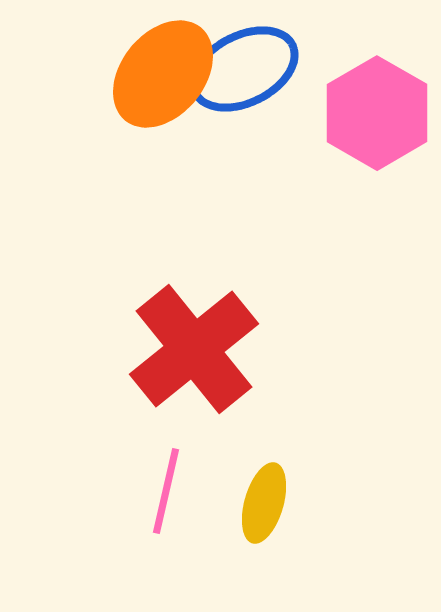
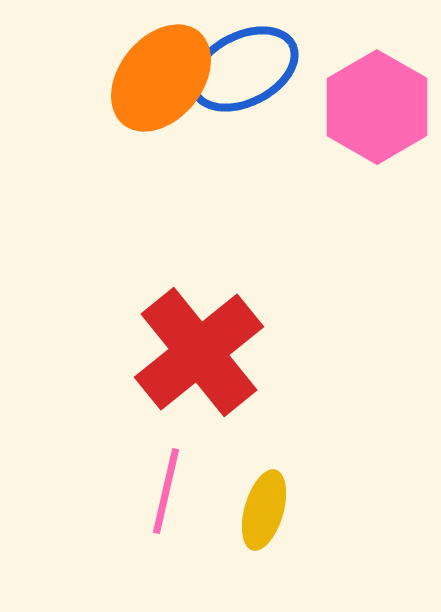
orange ellipse: moved 2 px left, 4 px down
pink hexagon: moved 6 px up
red cross: moved 5 px right, 3 px down
yellow ellipse: moved 7 px down
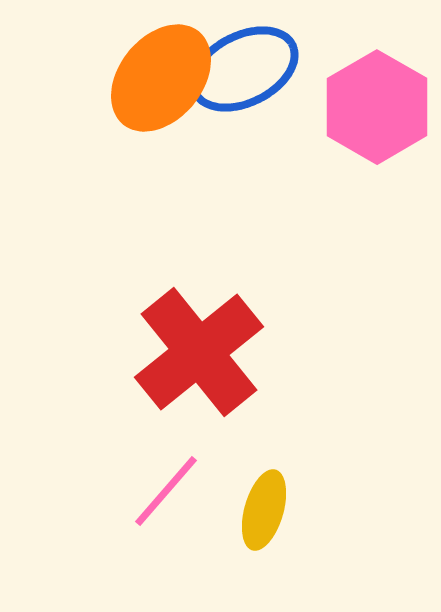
pink line: rotated 28 degrees clockwise
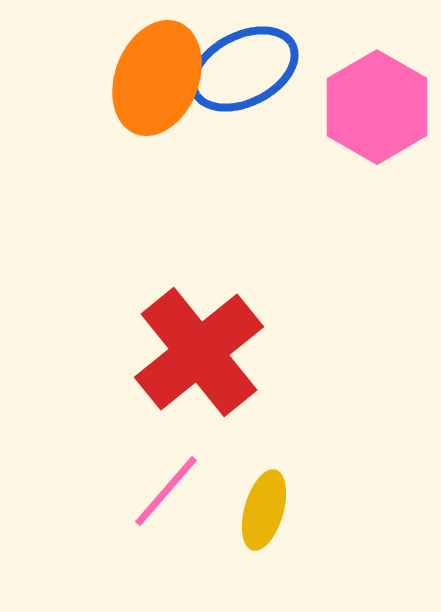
orange ellipse: moved 4 px left; rotated 18 degrees counterclockwise
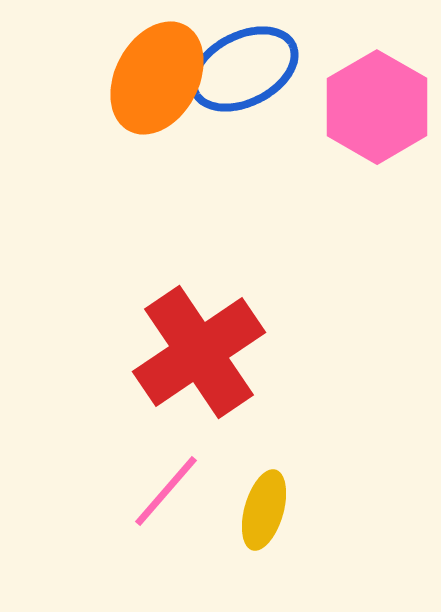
orange ellipse: rotated 7 degrees clockwise
red cross: rotated 5 degrees clockwise
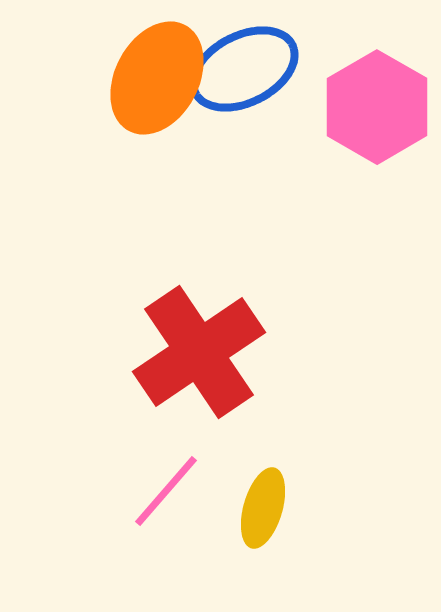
yellow ellipse: moved 1 px left, 2 px up
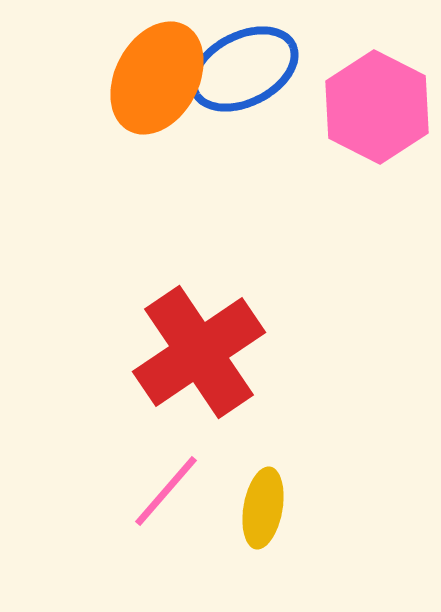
pink hexagon: rotated 3 degrees counterclockwise
yellow ellipse: rotated 6 degrees counterclockwise
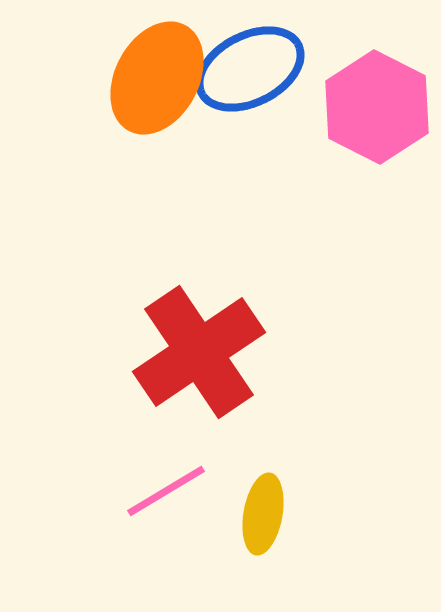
blue ellipse: moved 6 px right
pink line: rotated 18 degrees clockwise
yellow ellipse: moved 6 px down
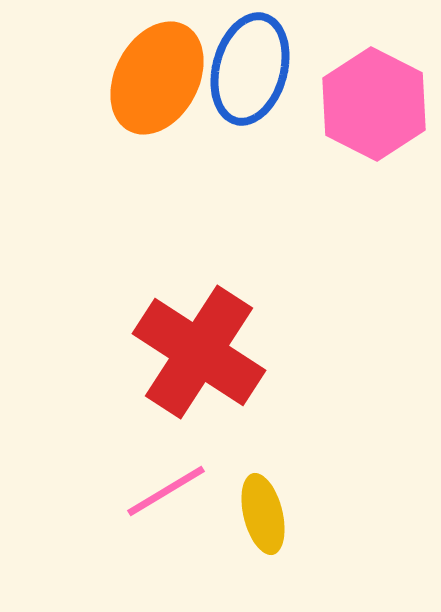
blue ellipse: rotated 48 degrees counterclockwise
pink hexagon: moved 3 px left, 3 px up
red cross: rotated 23 degrees counterclockwise
yellow ellipse: rotated 24 degrees counterclockwise
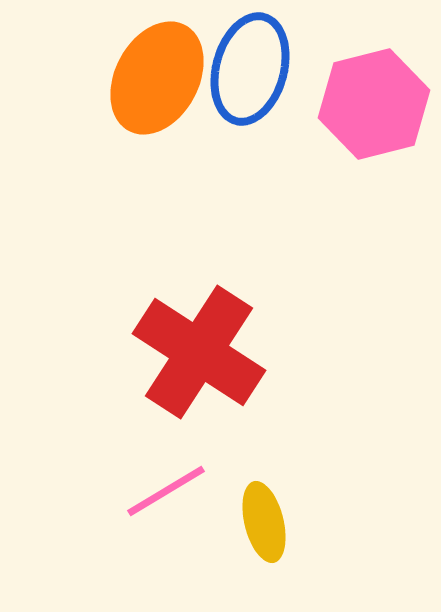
pink hexagon: rotated 19 degrees clockwise
yellow ellipse: moved 1 px right, 8 px down
